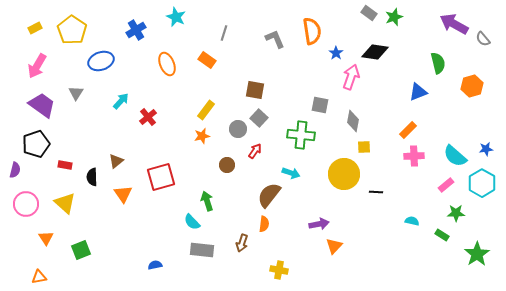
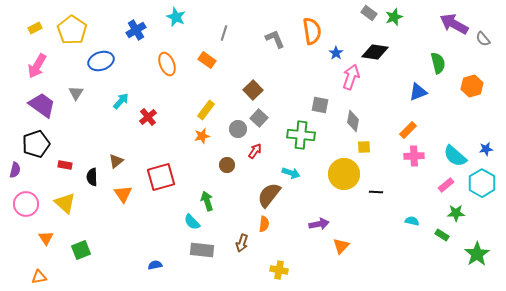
brown square at (255, 90): moved 2 px left; rotated 36 degrees clockwise
orange triangle at (334, 246): moved 7 px right
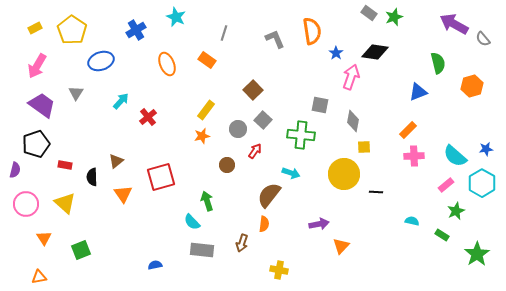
gray square at (259, 118): moved 4 px right, 2 px down
green star at (456, 213): moved 2 px up; rotated 24 degrees counterclockwise
orange triangle at (46, 238): moved 2 px left
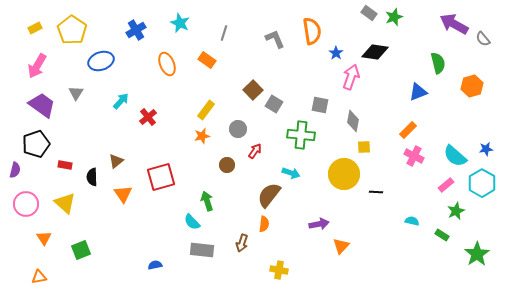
cyan star at (176, 17): moved 4 px right, 6 px down
gray square at (263, 120): moved 11 px right, 16 px up; rotated 12 degrees counterclockwise
pink cross at (414, 156): rotated 30 degrees clockwise
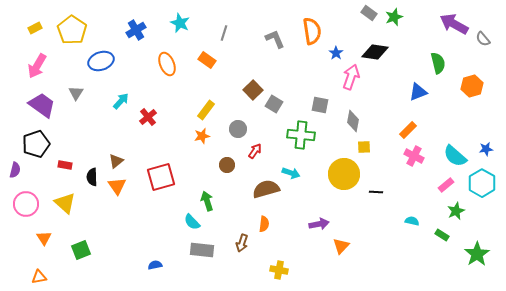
orange triangle at (123, 194): moved 6 px left, 8 px up
brown semicircle at (269, 195): moved 3 px left, 6 px up; rotated 36 degrees clockwise
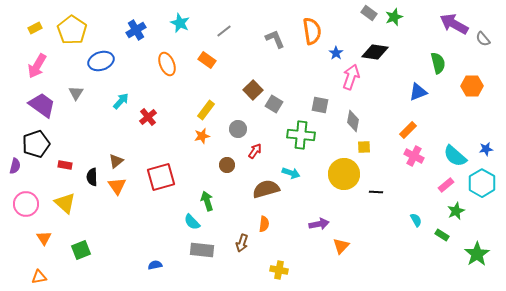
gray line at (224, 33): moved 2 px up; rotated 35 degrees clockwise
orange hexagon at (472, 86): rotated 15 degrees clockwise
purple semicircle at (15, 170): moved 4 px up
cyan semicircle at (412, 221): moved 4 px right, 1 px up; rotated 48 degrees clockwise
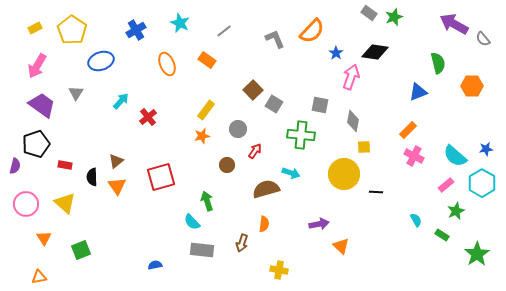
orange semicircle at (312, 31): rotated 52 degrees clockwise
orange triangle at (341, 246): rotated 30 degrees counterclockwise
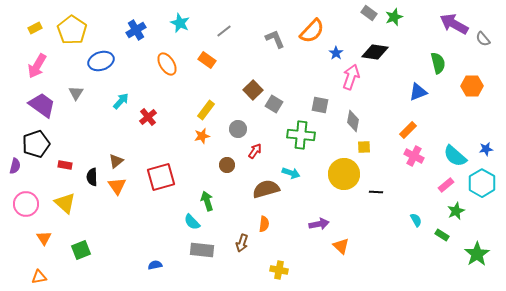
orange ellipse at (167, 64): rotated 10 degrees counterclockwise
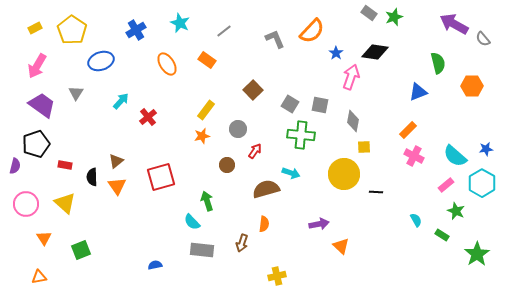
gray square at (274, 104): moved 16 px right
green star at (456, 211): rotated 24 degrees counterclockwise
yellow cross at (279, 270): moved 2 px left, 6 px down; rotated 24 degrees counterclockwise
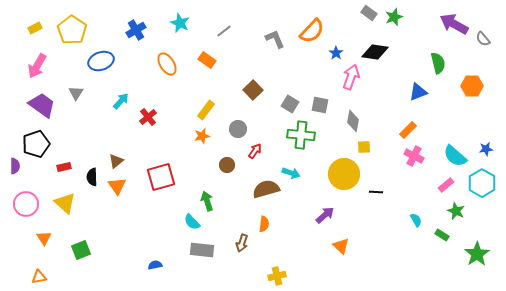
red rectangle at (65, 165): moved 1 px left, 2 px down; rotated 24 degrees counterclockwise
purple semicircle at (15, 166): rotated 14 degrees counterclockwise
purple arrow at (319, 224): moved 6 px right, 9 px up; rotated 30 degrees counterclockwise
